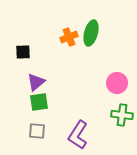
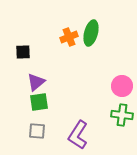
pink circle: moved 5 px right, 3 px down
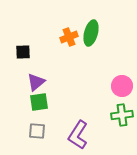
green cross: rotated 15 degrees counterclockwise
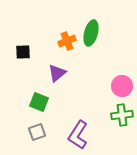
orange cross: moved 2 px left, 4 px down
purple triangle: moved 21 px right, 9 px up
green square: rotated 30 degrees clockwise
gray square: moved 1 px down; rotated 24 degrees counterclockwise
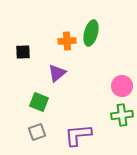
orange cross: rotated 18 degrees clockwise
purple L-shape: rotated 52 degrees clockwise
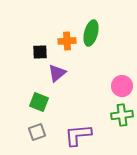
black square: moved 17 px right
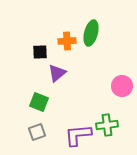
green cross: moved 15 px left, 10 px down
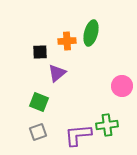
gray square: moved 1 px right
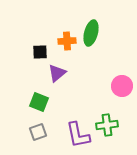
purple L-shape: rotated 96 degrees counterclockwise
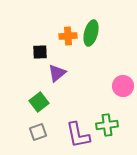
orange cross: moved 1 px right, 5 px up
pink circle: moved 1 px right
green square: rotated 30 degrees clockwise
